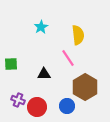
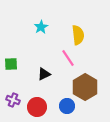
black triangle: rotated 24 degrees counterclockwise
purple cross: moved 5 px left
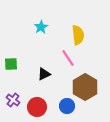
purple cross: rotated 16 degrees clockwise
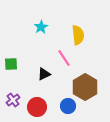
pink line: moved 4 px left
purple cross: rotated 16 degrees clockwise
blue circle: moved 1 px right
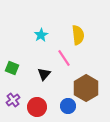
cyan star: moved 8 px down
green square: moved 1 px right, 4 px down; rotated 24 degrees clockwise
black triangle: rotated 24 degrees counterclockwise
brown hexagon: moved 1 px right, 1 px down
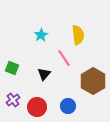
brown hexagon: moved 7 px right, 7 px up
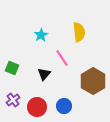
yellow semicircle: moved 1 px right, 3 px up
pink line: moved 2 px left
blue circle: moved 4 px left
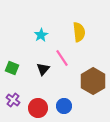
black triangle: moved 1 px left, 5 px up
purple cross: rotated 16 degrees counterclockwise
red circle: moved 1 px right, 1 px down
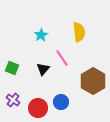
blue circle: moved 3 px left, 4 px up
